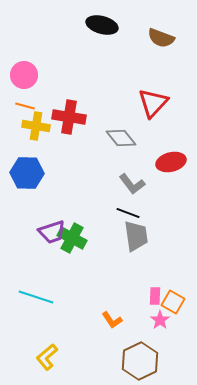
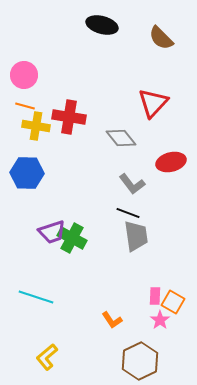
brown semicircle: rotated 24 degrees clockwise
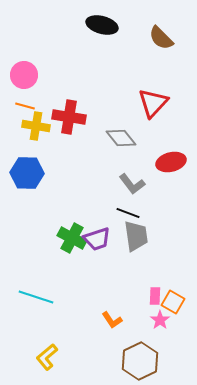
purple trapezoid: moved 45 px right, 7 px down
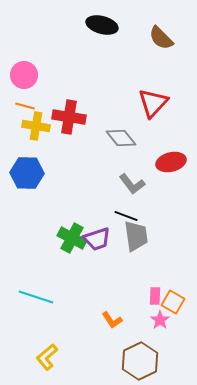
black line: moved 2 px left, 3 px down
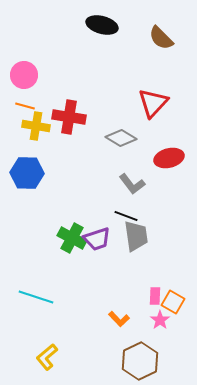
gray diamond: rotated 20 degrees counterclockwise
red ellipse: moved 2 px left, 4 px up
orange L-shape: moved 7 px right, 1 px up; rotated 10 degrees counterclockwise
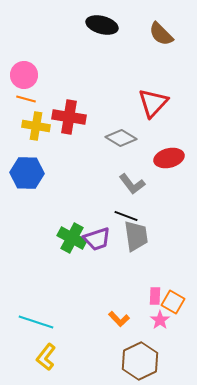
brown semicircle: moved 4 px up
orange line: moved 1 px right, 7 px up
cyan line: moved 25 px down
yellow L-shape: moved 1 px left; rotated 12 degrees counterclockwise
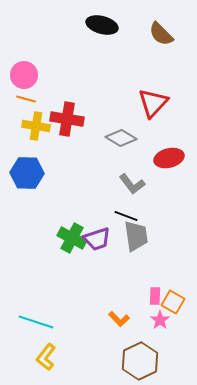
red cross: moved 2 px left, 2 px down
